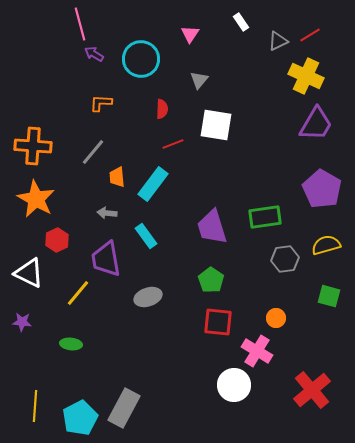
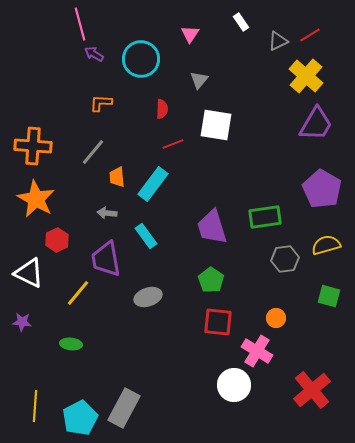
yellow cross at (306, 76): rotated 16 degrees clockwise
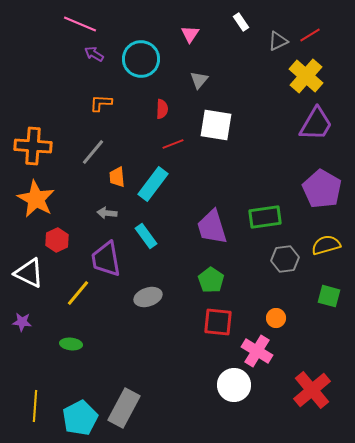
pink line at (80, 24): rotated 52 degrees counterclockwise
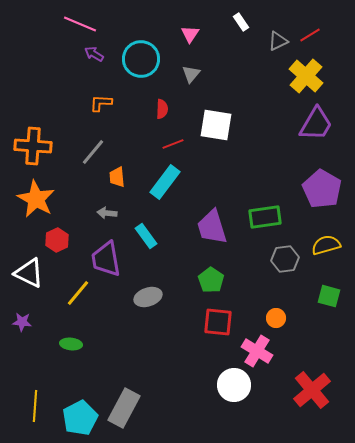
gray triangle at (199, 80): moved 8 px left, 6 px up
cyan rectangle at (153, 184): moved 12 px right, 2 px up
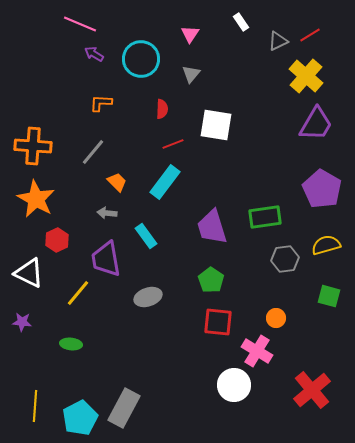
orange trapezoid at (117, 177): moved 5 px down; rotated 140 degrees clockwise
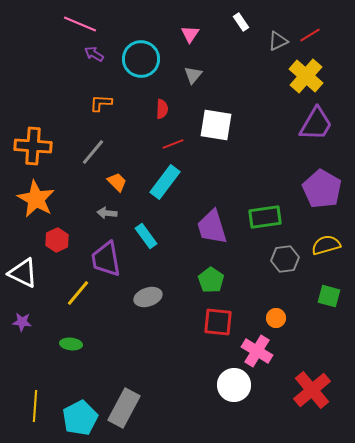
gray triangle at (191, 74): moved 2 px right, 1 px down
white triangle at (29, 273): moved 6 px left
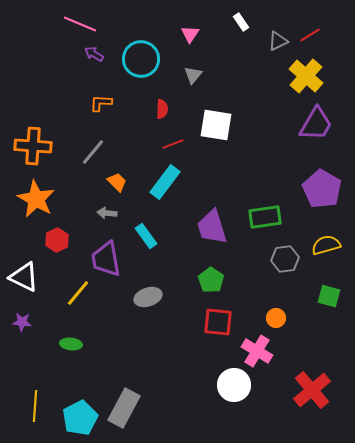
white triangle at (23, 273): moved 1 px right, 4 px down
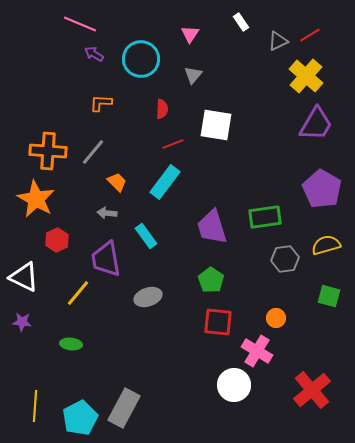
orange cross at (33, 146): moved 15 px right, 5 px down
